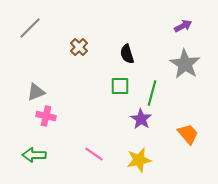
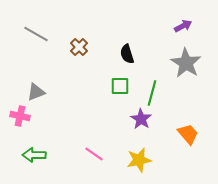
gray line: moved 6 px right, 6 px down; rotated 75 degrees clockwise
gray star: moved 1 px right, 1 px up
pink cross: moved 26 px left
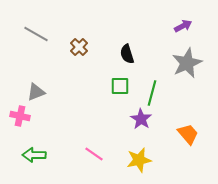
gray star: moved 1 px right; rotated 16 degrees clockwise
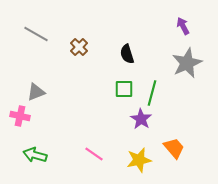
purple arrow: rotated 90 degrees counterclockwise
green square: moved 4 px right, 3 px down
orange trapezoid: moved 14 px left, 14 px down
green arrow: moved 1 px right; rotated 15 degrees clockwise
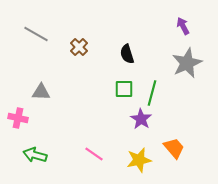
gray triangle: moved 5 px right; rotated 24 degrees clockwise
pink cross: moved 2 px left, 2 px down
